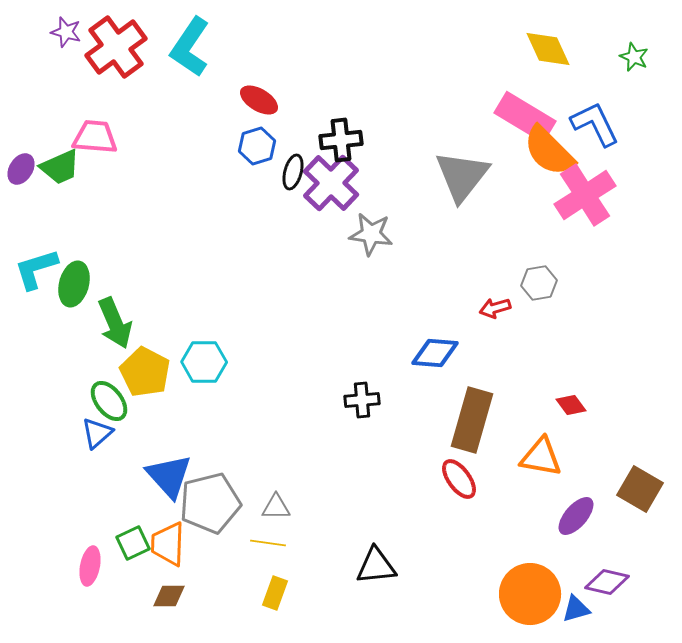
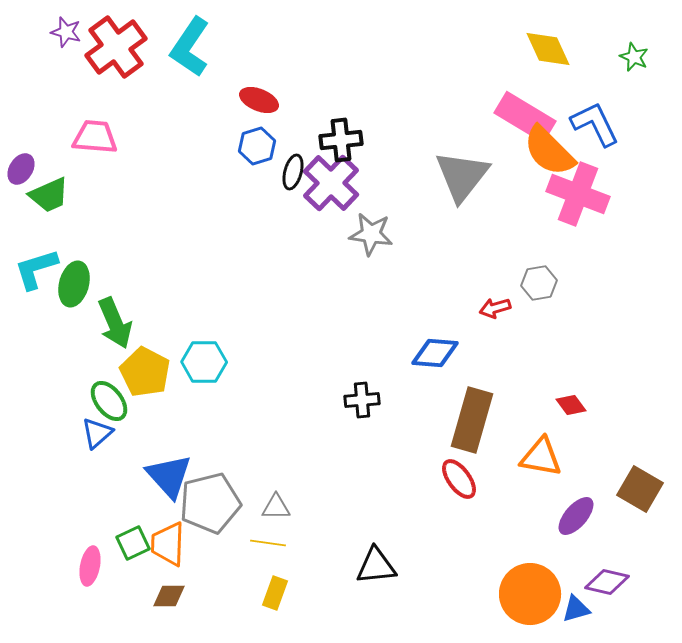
red ellipse at (259, 100): rotated 9 degrees counterclockwise
green trapezoid at (60, 167): moved 11 px left, 28 px down
pink cross at (585, 195): moved 7 px left, 1 px up; rotated 36 degrees counterclockwise
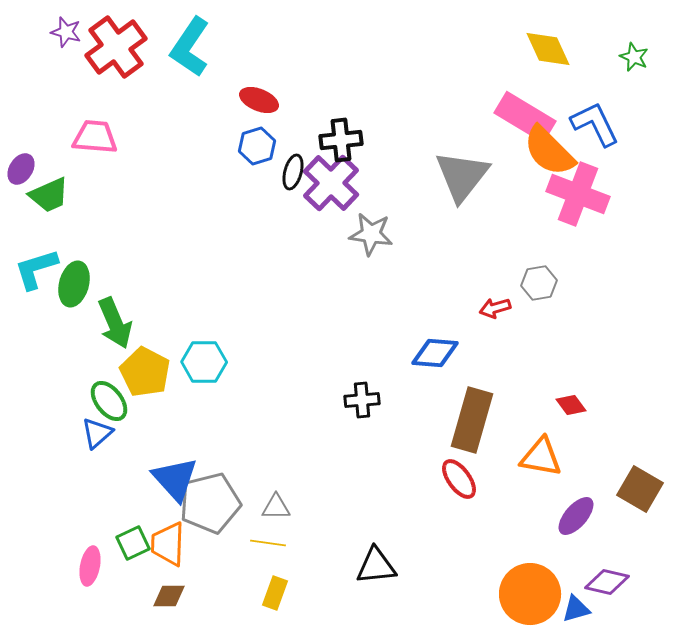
blue triangle at (169, 476): moved 6 px right, 3 px down
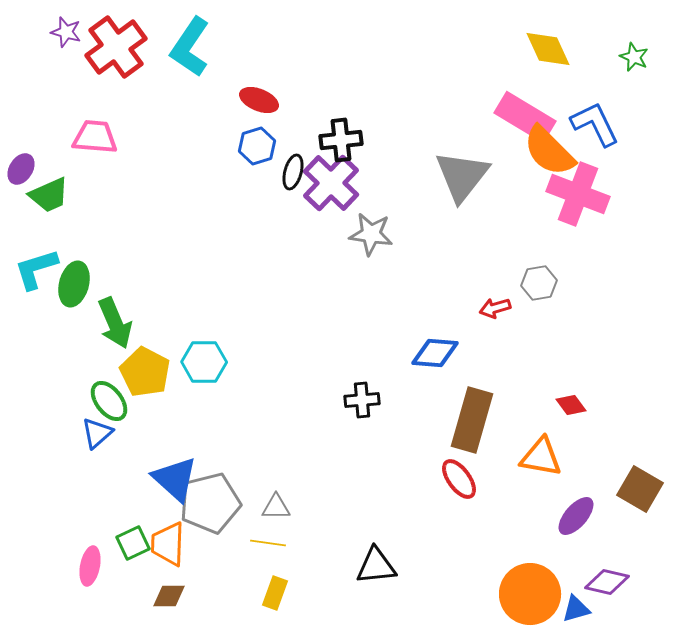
blue triangle at (175, 479): rotated 6 degrees counterclockwise
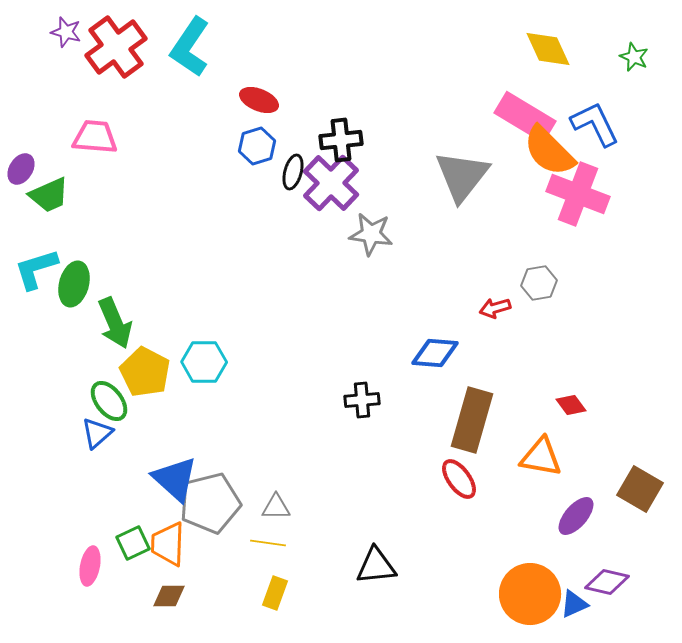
blue triangle at (576, 609): moved 2 px left, 5 px up; rotated 8 degrees counterclockwise
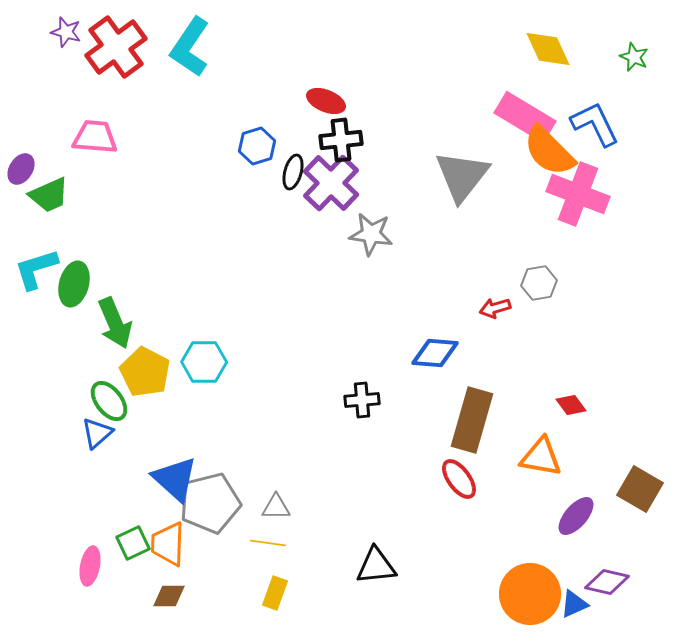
red ellipse at (259, 100): moved 67 px right, 1 px down
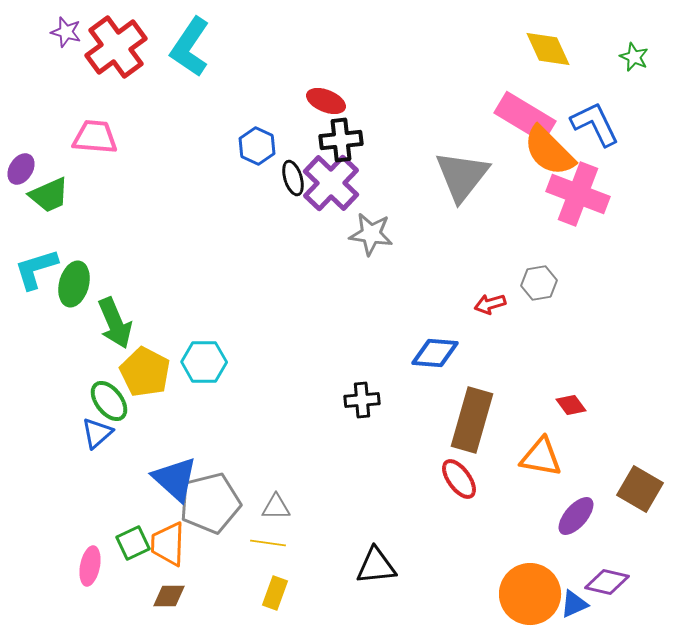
blue hexagon at (257, 146): rotated 18 degrees counterclockwise
black ellipse at (293, 172): moved 6 px down; rotated 32 degrees counterclockwise
red arrow at (495, 308): moved 5 px left, 4 px up
